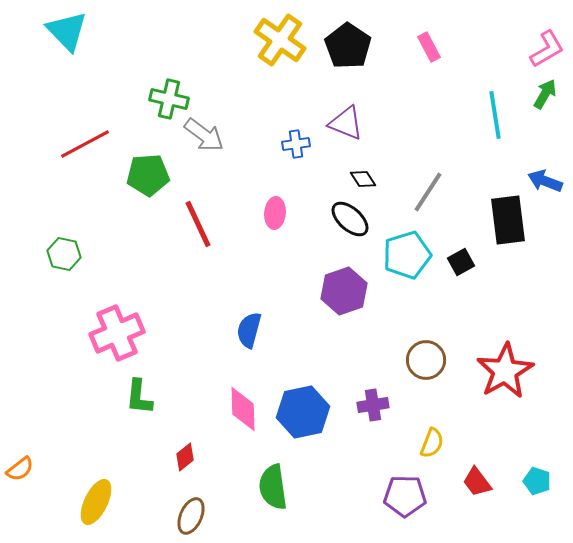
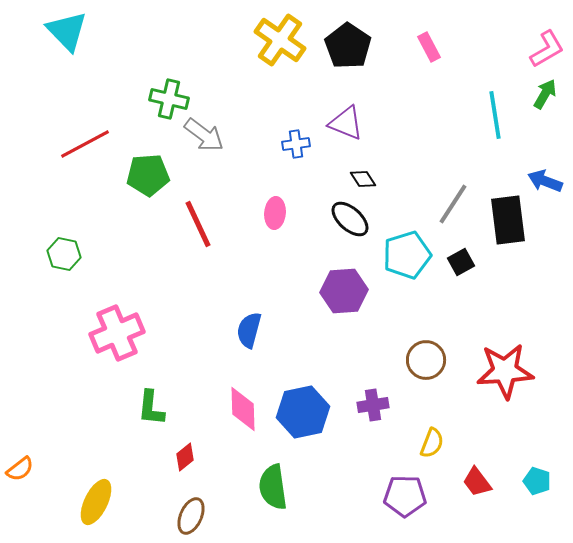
gray line at (428, 192): moved 25 px right, 12 px down
purple hexagon at (344, 291): rotated 15 degrees clockwise
red star at (505, 371): rotated 26 degrees clockwise
green L-shape at (139, 397): moved 12 px right, 11 px down
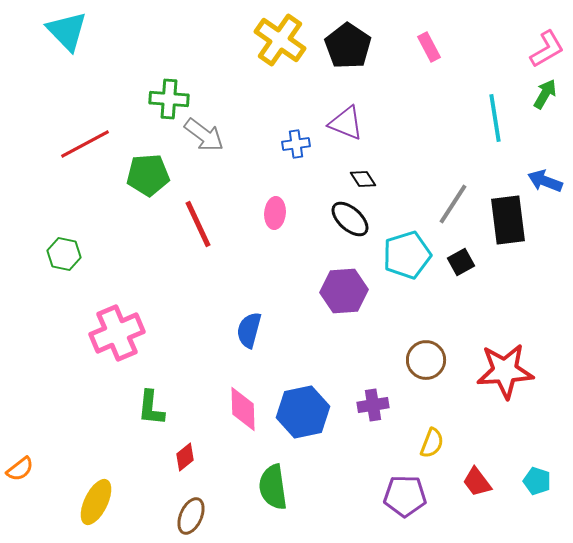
green cross at (169, 99): rotated 9 degrees counterclockwise
cyan line at (495, 115): moved 3 px down
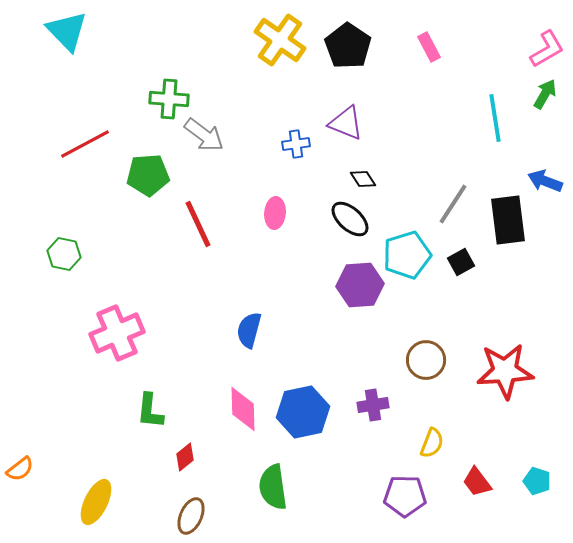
purple hexagon at (344, 291): moved 16 px right, 6 px up
green L-shape at (151, 408): moved 1 px left, 3 px down
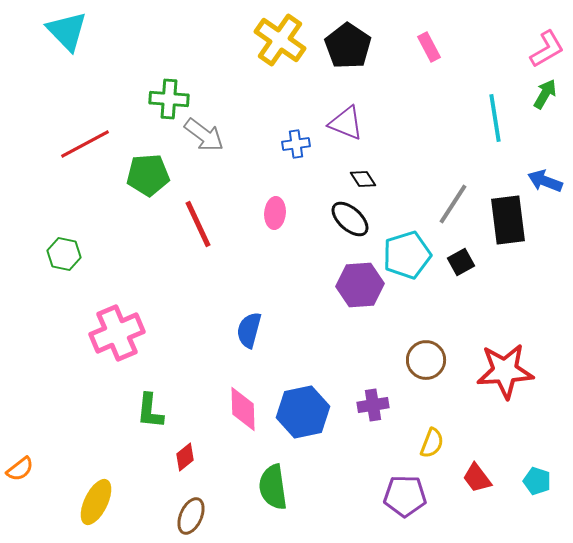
red trapezoid at (477, 482): moved 4 px up
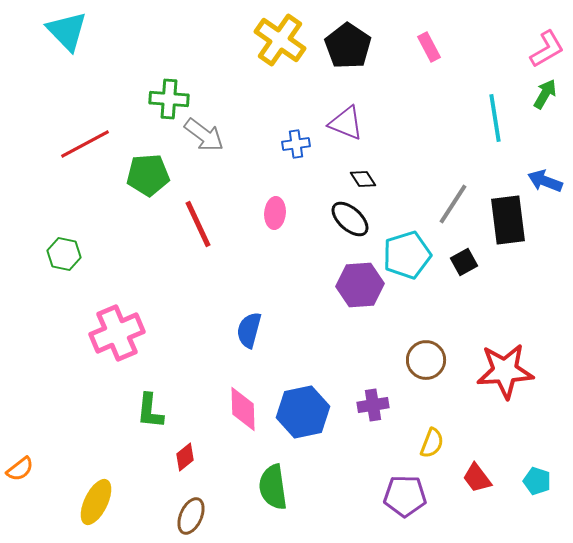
black square at (461, 262): moved 3 px right
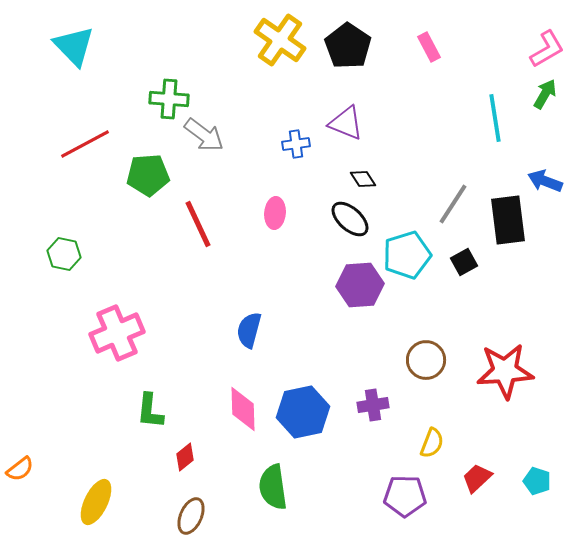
cyan triangle at (67, 31): moved 7 px right, 15 px down
red trapezoid at (477, 478): rotated 84 degrees clockwise
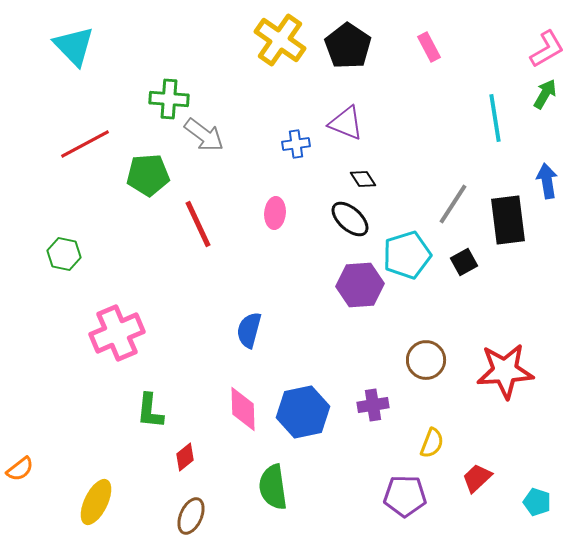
blue arrow at (545, 181): moved 2 px right; rotated 60 degrees clockwise
cyan pentagon at (537, 481): moved 21 px down
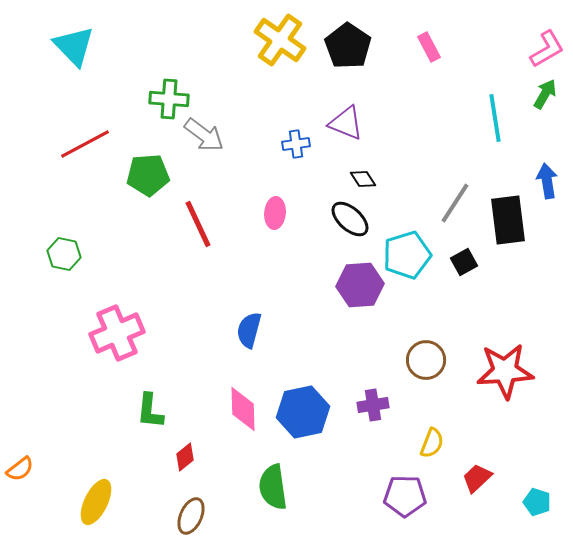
gray line at (453, 204): moved 2 px right, 1 px up
